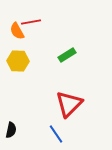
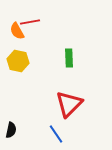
red line: moved 1 px left
green rectangle: moved 2 px right, 3 px down; rotated 60 degrees counterclockwise
yellow hexagon: rotated 10 degrees clockwise
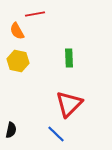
red line: moved 5 px right, 8 px up
blue line: rotated 12 degrees counterclockwise
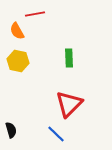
black semicircle: rotated 28 degrees counterclockwise
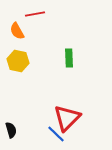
red triangle: moved 2 px left, 14 px down
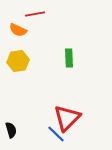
orange semicircle: moved 1 px right, 1 px up; rotated 36 degrees counterclockwise
yellow hexagon: rotated 20 degrees counterclockwise
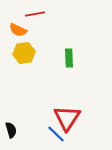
yellow hexagon: moved 6 px right, 8 px up
red triangle: rotated 12 degrees counterclockwise
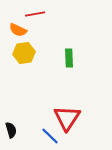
blue line: moved 6 px left, 2 px down
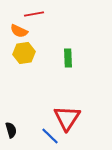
red line: moved 1 px left
orange semicircle: moved 1 px right, 1 px down
green rectangle: moved 1 px left
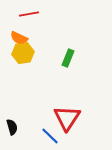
red line: moved 5 px left
orange semicircle: moved 7 px down
yellow hexagon: moved 1 px left
green rectangle: rotated 24 degrees clockwise
black semicircle: moved 1 px right, 3 px up
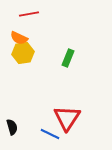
blue line: moved 2 px up; rotated 18 degrees counterclockwise
